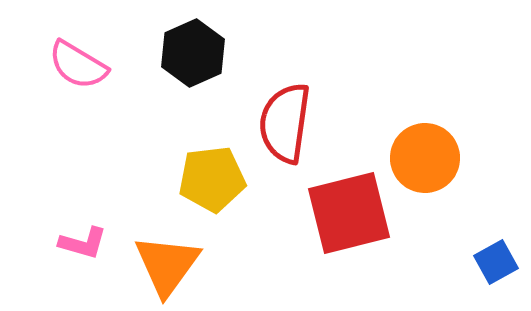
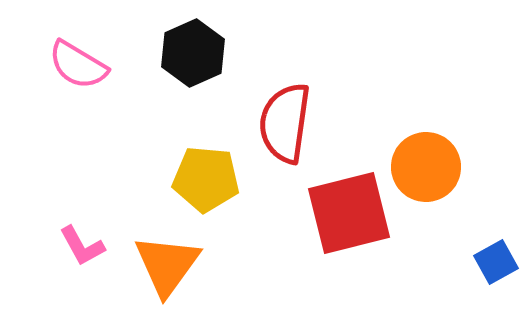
orange circle: moved 1 px right, 9 px down
yellow pentagon: moved 6 px left; rotated 12 degrees clockwise
pink L-shape: moved 1 px left, 3 px down; rotated 45 degrees clockwise
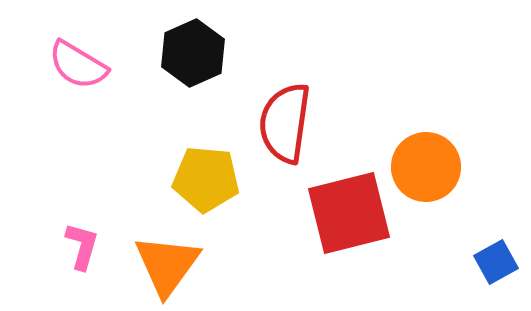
pink L-shape: rotated 135 degrees counterclockwise
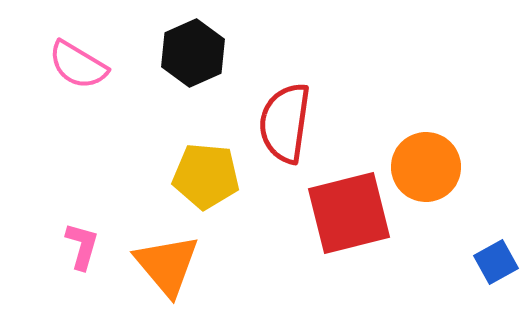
yellow pentagon: moved 3 px up
orange triangle: rotated 16 degrees counterclockwise
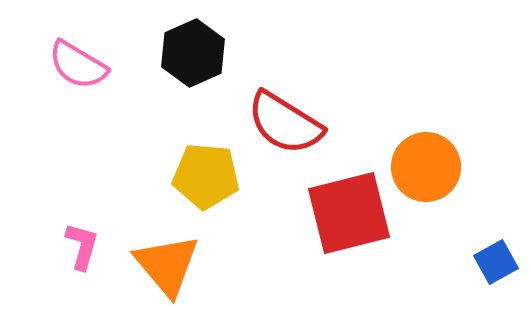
red semicircle: rotated 66 degrees counterclockwise
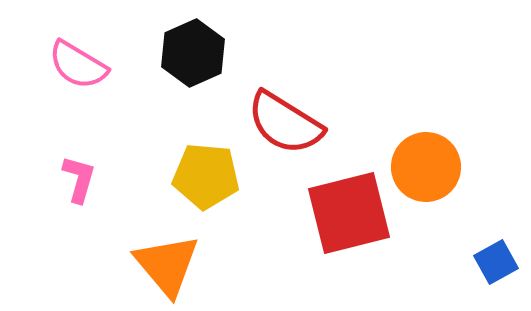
pink L-shape: moved 3 px left, 67 px up
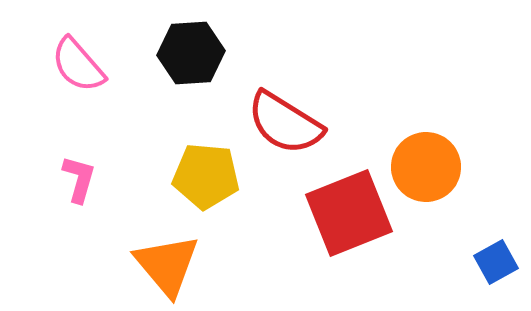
black hexagon: moved 2 px left; rotated 20 degrees clockwise
pink semicircle: rotated 18 degrees clockwise
red square: rotated 8 degrees counterclockwise
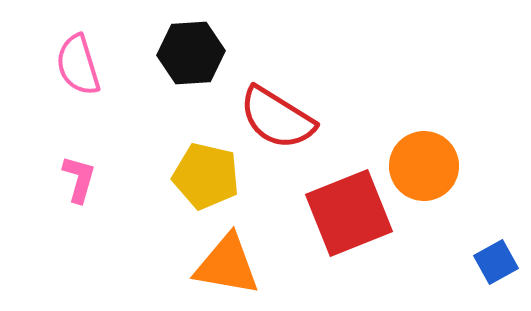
pink semicircle: rotated 24 degrees clockwise
red semicircle: moved 8 px left, 5 px up
orange circle: moved 2 px left, 1 px up
yellow pentagon: rotated 8 degrees clockwise
orange triangle: moved 60 px right; rotated 40 degrees counterclockwise
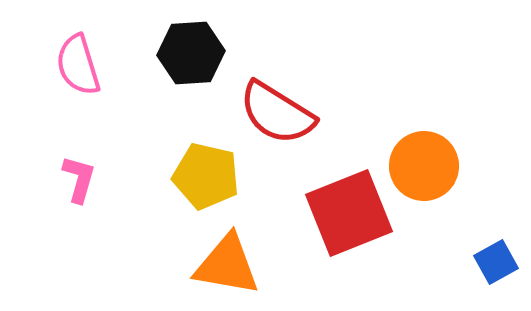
red semicircle: moved 5 px up
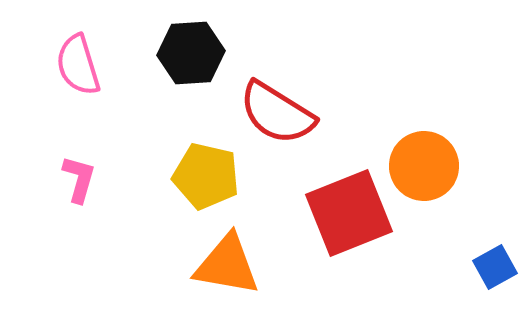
blue square: moved 1 px left, 5 px down
